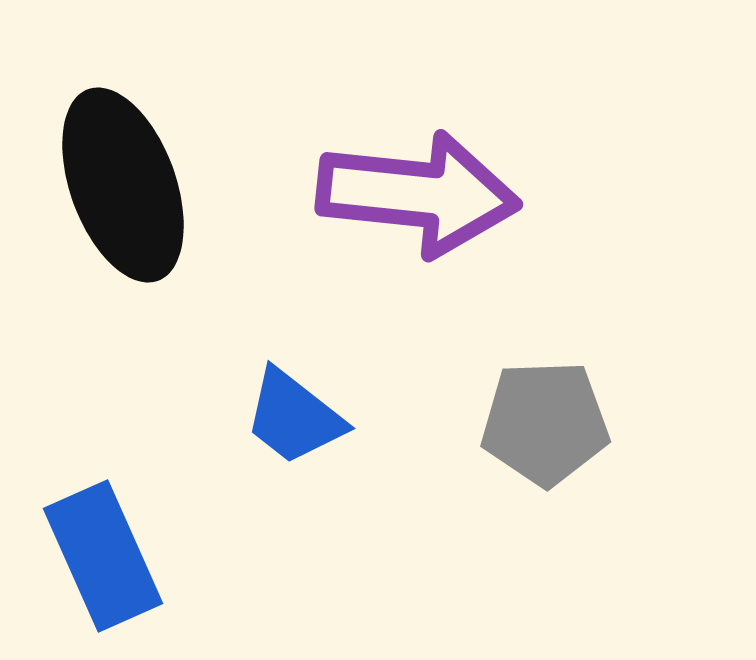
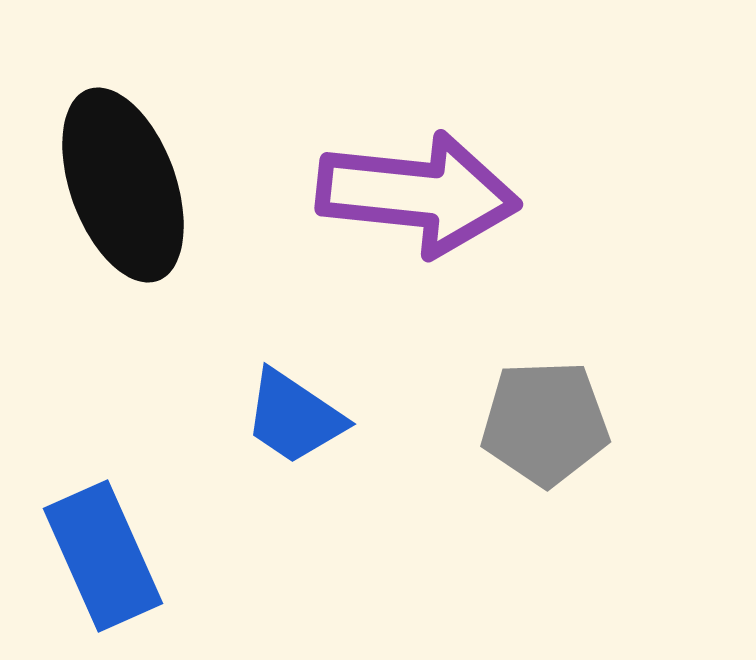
blue trapezoid: rotated 4 degrees counterclockwise
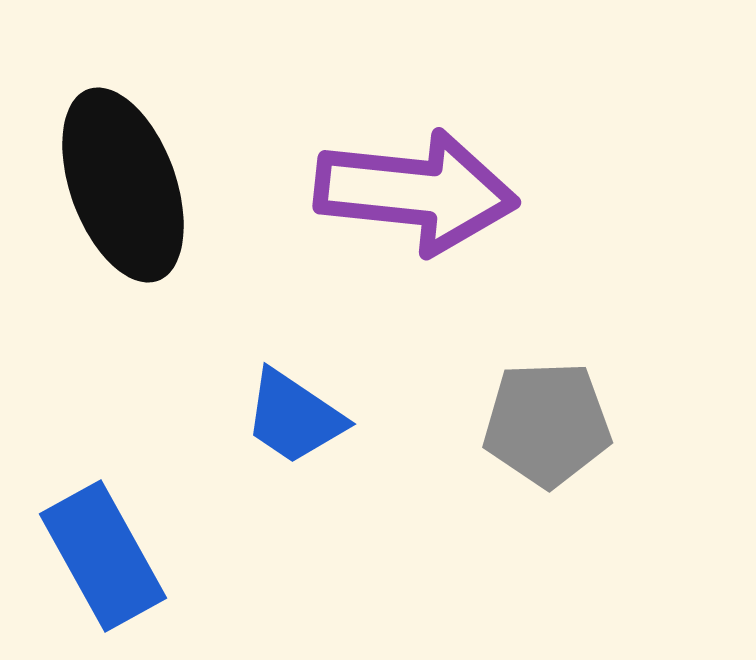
purple arrow: moved 2 px left, 2 px up
gray pentagon: moved 2 px right, 1 px down
blue rectangle: rotated 5 degrees counterclockwise
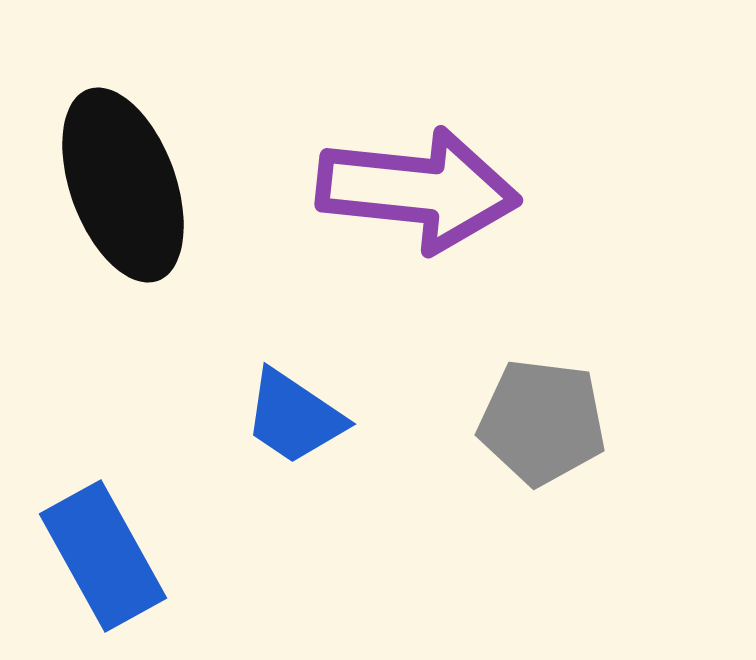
purple arrow: moved 2 px right, 2 px up
gray pentagon: moved 5 px left, 2 px up; rotated 9 degrees clockwise
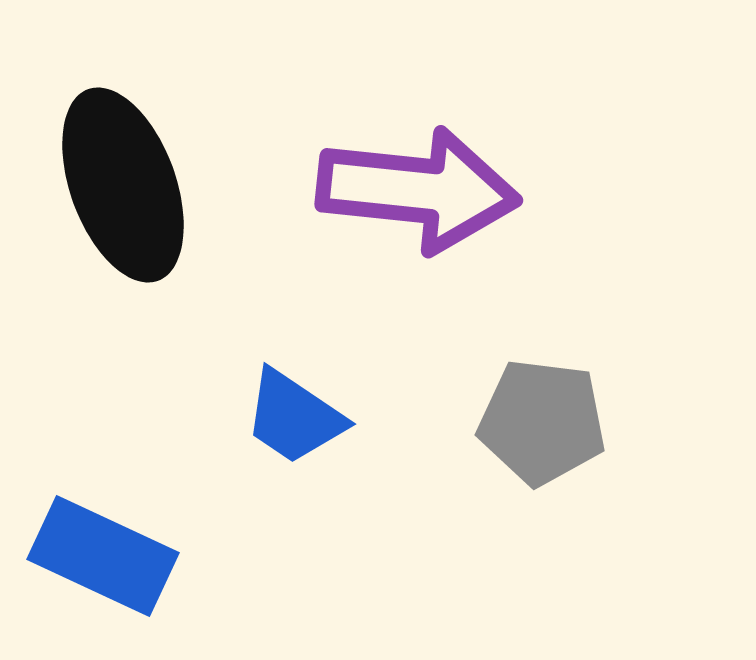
blue rectangle: rotated 36 degrees counterclockwise
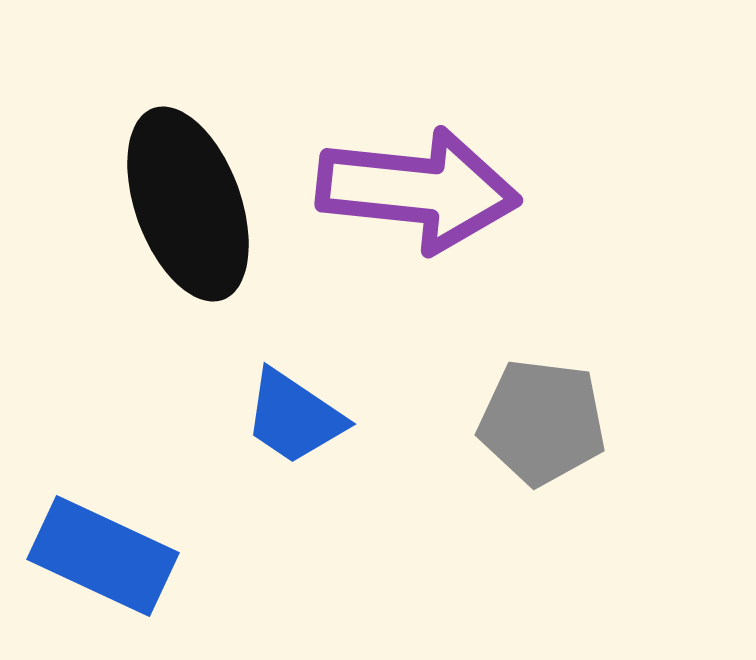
black ellipse: moved 65 px right, 19 px down
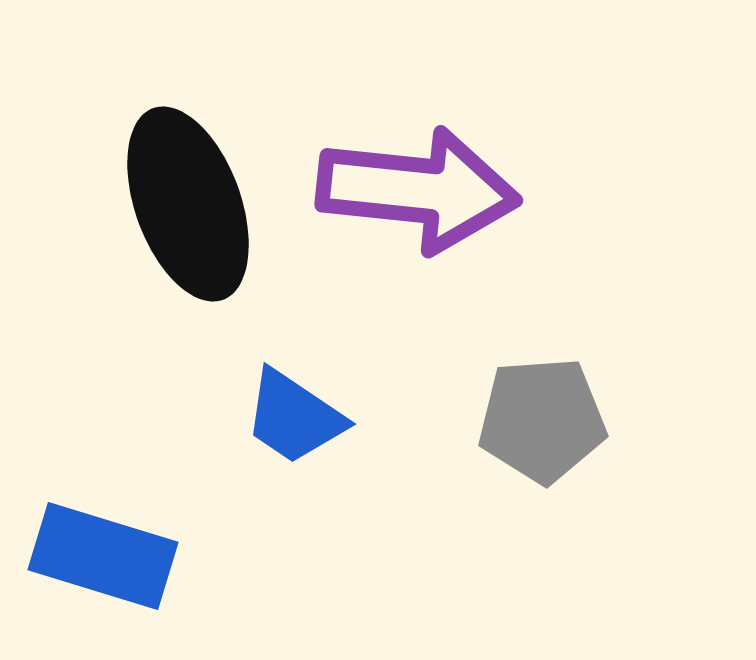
gray pentagon: moved 2 px up; rotated 11 degrees counterclockwise
blue rectangle: rotated 8 degrees counterclockwise
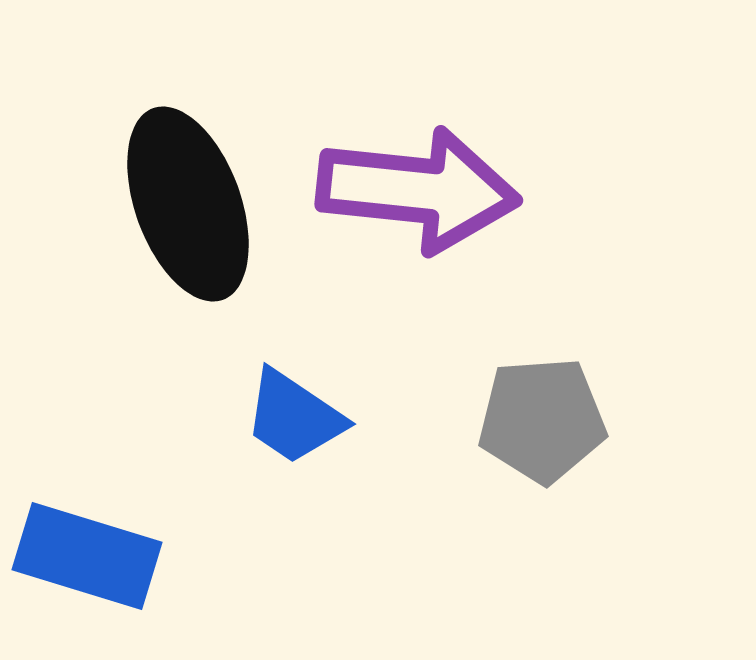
blue rectangle: moved 16 px left
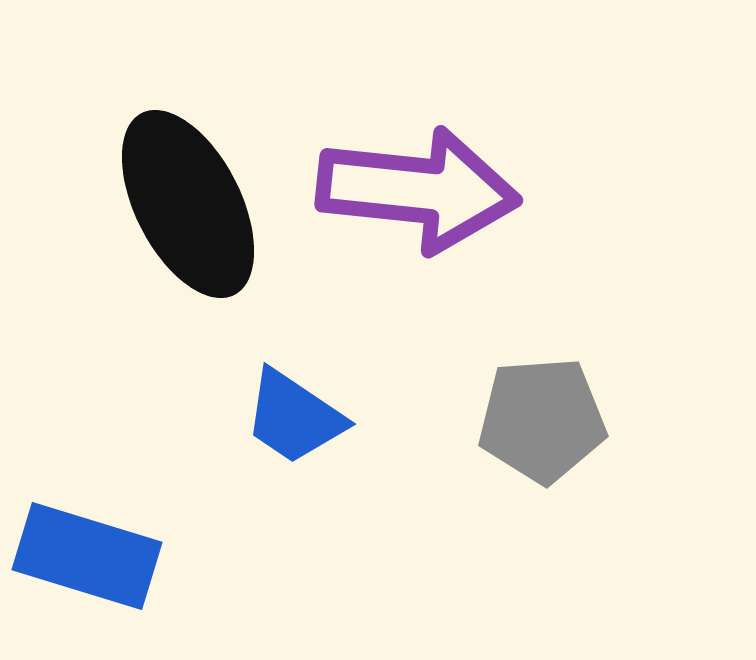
black ellipse: rotated 7 degrees counterclockwise
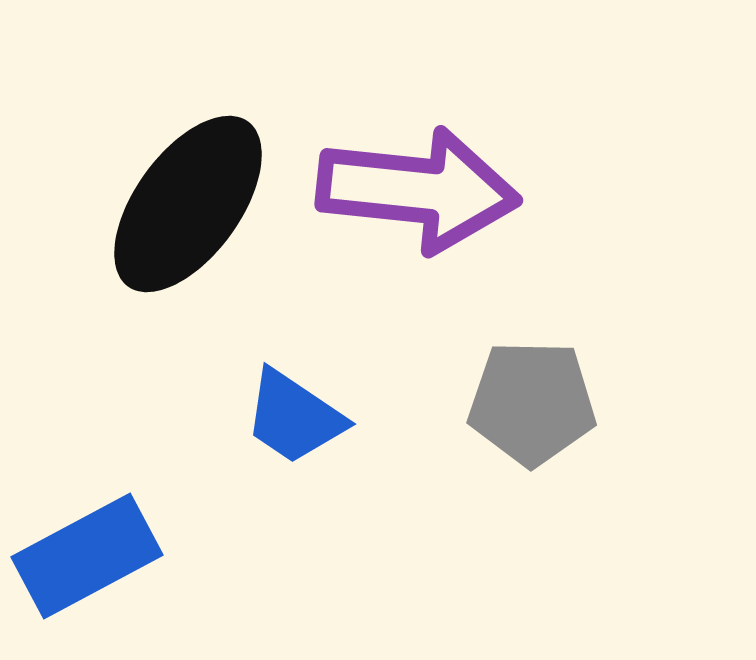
black ellipse: rotated 63 degrees clockwise
gray pentagon: moved 10 px left, 17 px up; rotated 5 degrees clockwise
blue rectangle: rotated 45 degrees counterclockwise
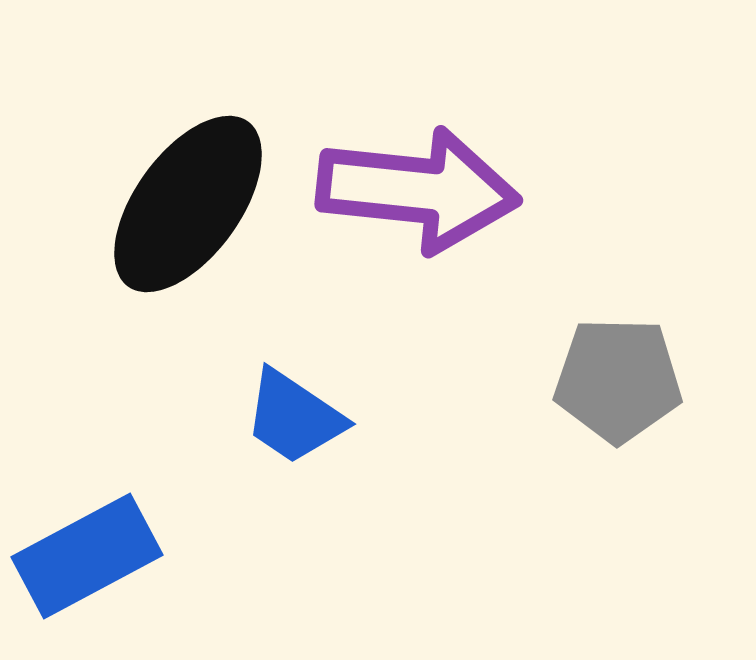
gray pentagon: moved 86 px right, 23 px up
